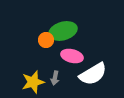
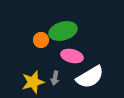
orange circle: moved 5 px left
white semicircle: moved 3 px left, 3 px down
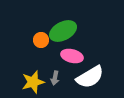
green ellipse: rotated 12 degrees counterclockwise
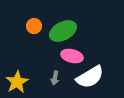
orange circle: moved 7 px left, 14 px up
yellow star: moved 16 px left; rotated 15 degrees counterclockwise
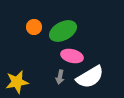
orange circle: moved 1 px down
gray arrow: moved 5 px right, 1 px up
yellow star: rotated 20 degrees clockwise
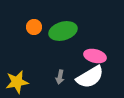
green ellipse: rotated 12 degrees clockwise
pink ellipse: moved 23 px right
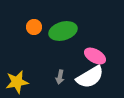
pink ellipse: rotated 15 degrees clockwise
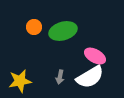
yellow star: moved 3 px right, 1 px up
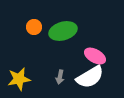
yellow star: moved 1 px left, 2 px up
